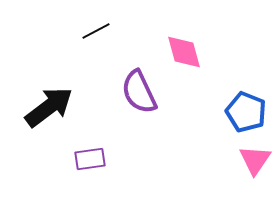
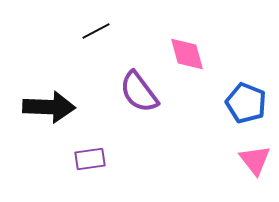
pink diamond: moved 3 px right, 2 px down
purple semicircle: rotated 12 degrees counterclockwise
black arrow: rotated 39 degrees clockwise
blue pentagon: moved 9 px up
pink triangle: rotated 12 degrees counterclockwise
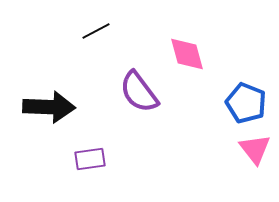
pink triangle: moved 11 px up
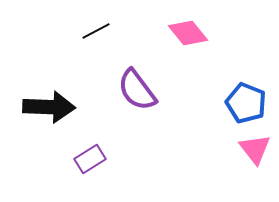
pink diamond: moved 1 px right, 21 px up; rotated 24 degrees counterclockwise
purple semicircle: moved 2 px left, 2 px up
purple rectangle: rotated 24 degrees counterclockwise
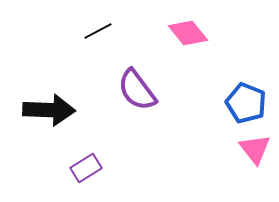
black line: moved 2 px right
black arrow: moved 3 px down
purple rectangle: moved 4 px left, 9 px down
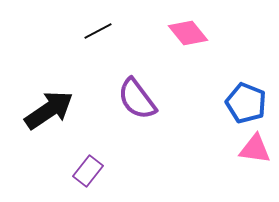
purple semicircle: moved 9 px down
black arrow: rotated 36 degrees counterclockwise
pink triangle: rotated 44 degrees counterclockwise
purple rectangle: moved 2 px right, 3 px down; rotated 20 degrees counterclockwise
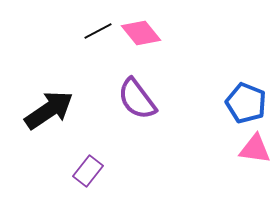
pink diamond: moved 47 px left
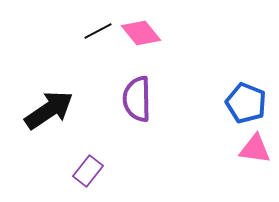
purple semicircle: rotated 36 degrees clockwise
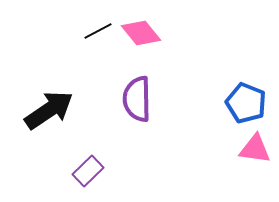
purple rectangle: rotated 8 degrees clockwise
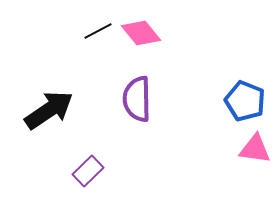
blue pentagon: moved 1 px left, 2 px up
